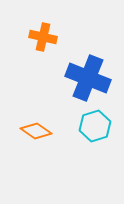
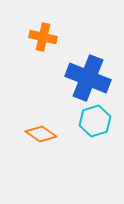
cyan hexagon: moved 5 px up
orange diamond: moved 5 px right, 3 px down
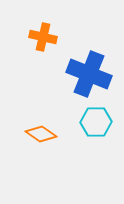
blue cross: moved 1 px right, 4 px up
cyan hexagon: moved 1 px right, 1 px down; rotated 16 degrees clockwise
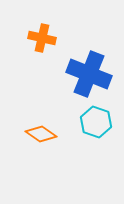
orange cross: moved 1 px left, 1 px down
cyan hexagon: rotated 20 degrees clockwise
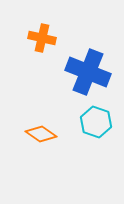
blue cross: moved 1 px left, 2 px up
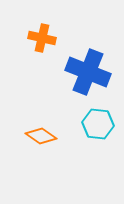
cyan hexagon: moved 2 px right, 2 px down; rotated 12 degrees counterclockwise
orange diamond: moved 2 px down
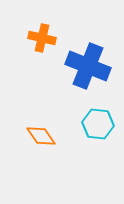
blue cross: moved 6 px up
orange diamond: rotated 20 degrees clockwise
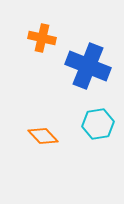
cyan hexagon: rotated 16 degrees counterclockwise
orange diamond: moved 2 px right; rotated 8 degrees counterclockwise
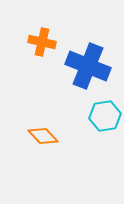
orange cross: moved 4 px down
cyan hexagon: moved 7 px right, 8 px up
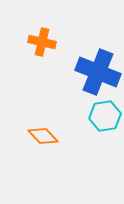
blue cross: moved 10 px right, 6 px down
